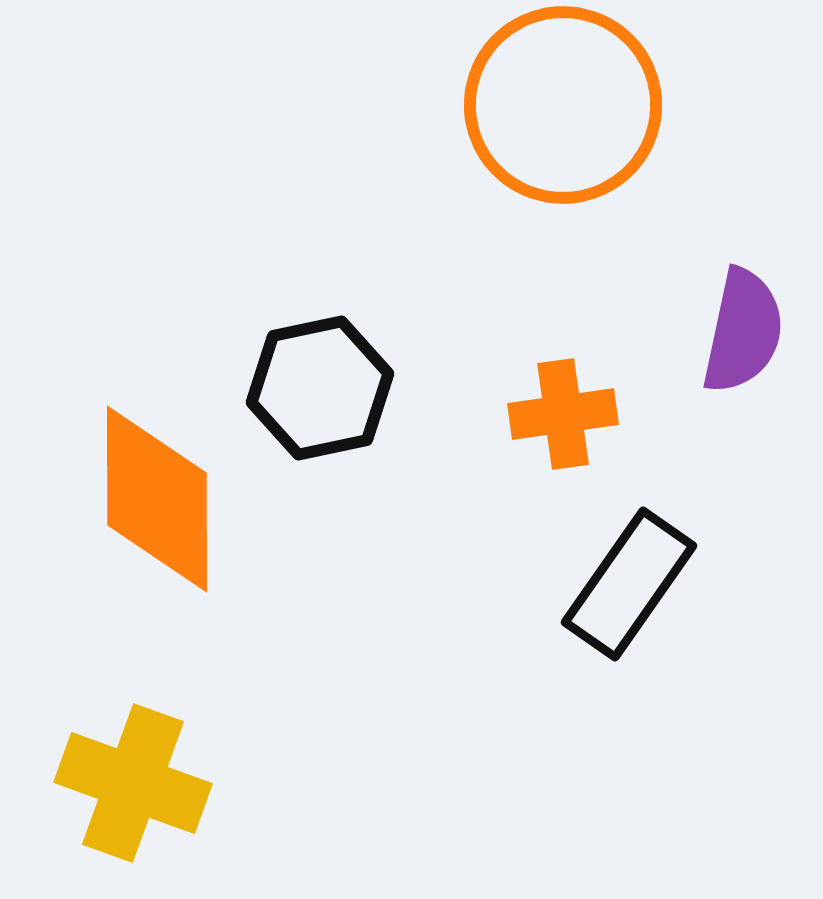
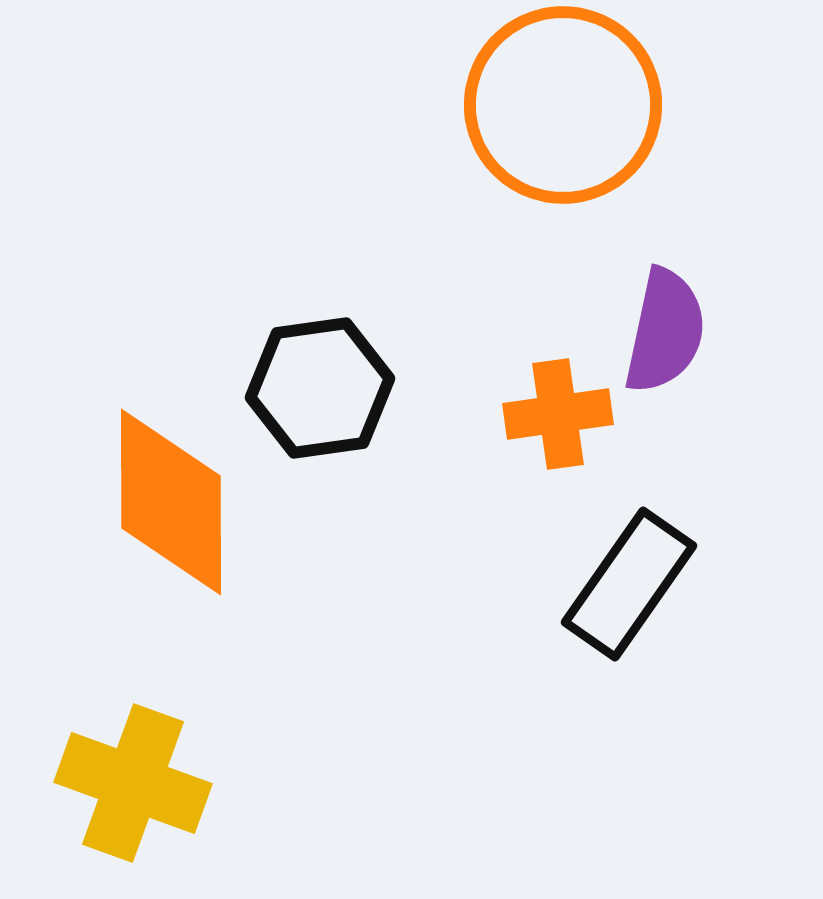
purple semicircle: moved 78 px left
black hexagon: rotated 4 degrees clockwise
orange cross: moved 5 px left
orange diamond: moved 14 px right, 3 px down
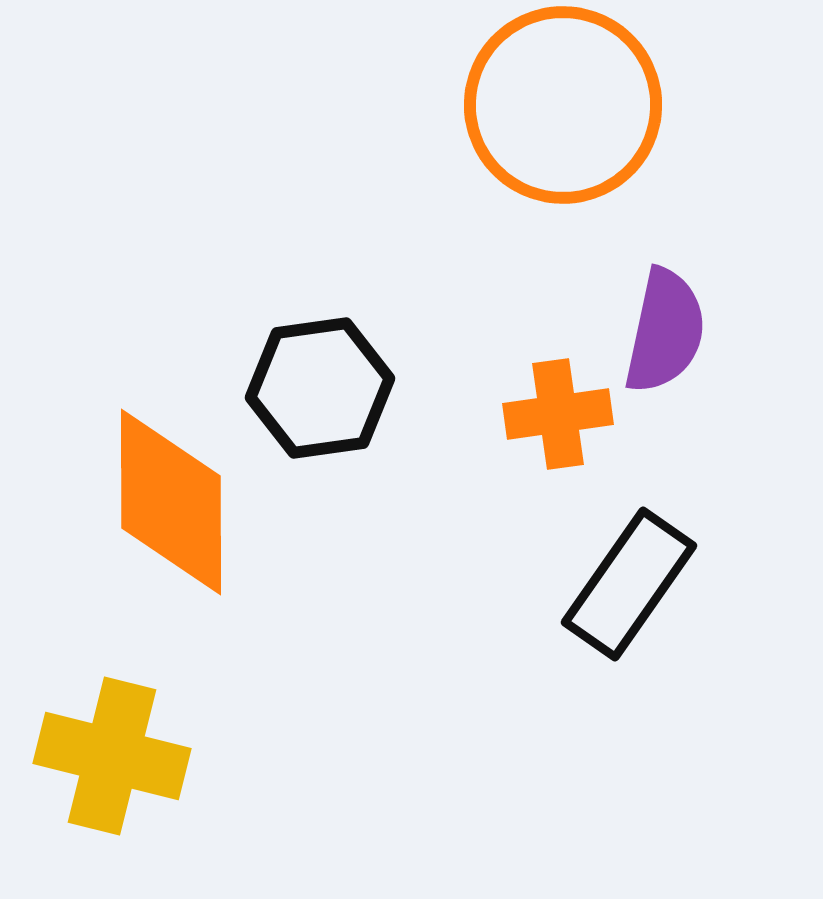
yellow cross: moved 21 px left, 27 px up; rotated 6 degrees counterclockwise
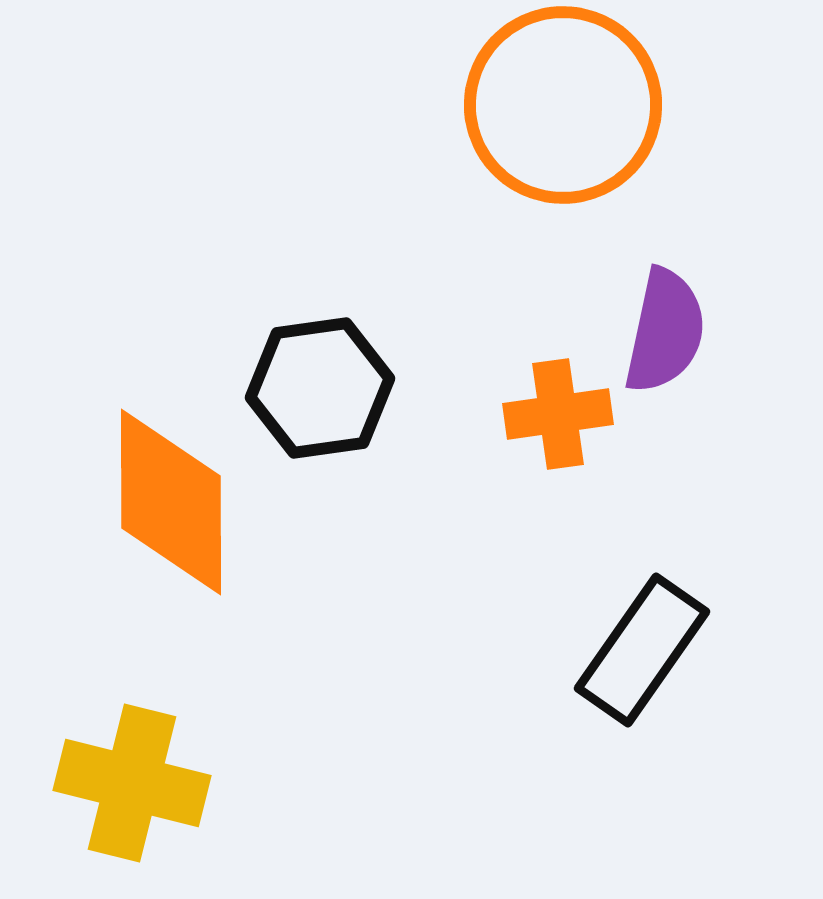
black rectangle: moved 13 px right, 66 px down
yellow cross: moved 20 px right, 27 px down
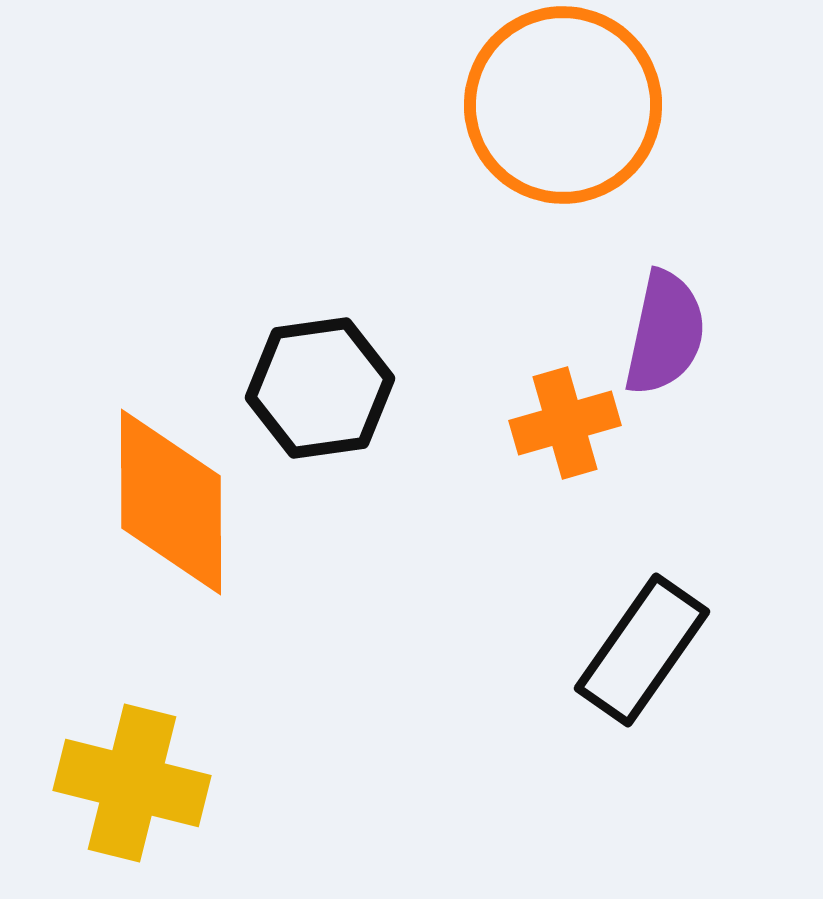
purple semicircle: moved 2 px down
orange cross: moved 7 px right, 9 px down; rotated 8 degrees counterclockwise
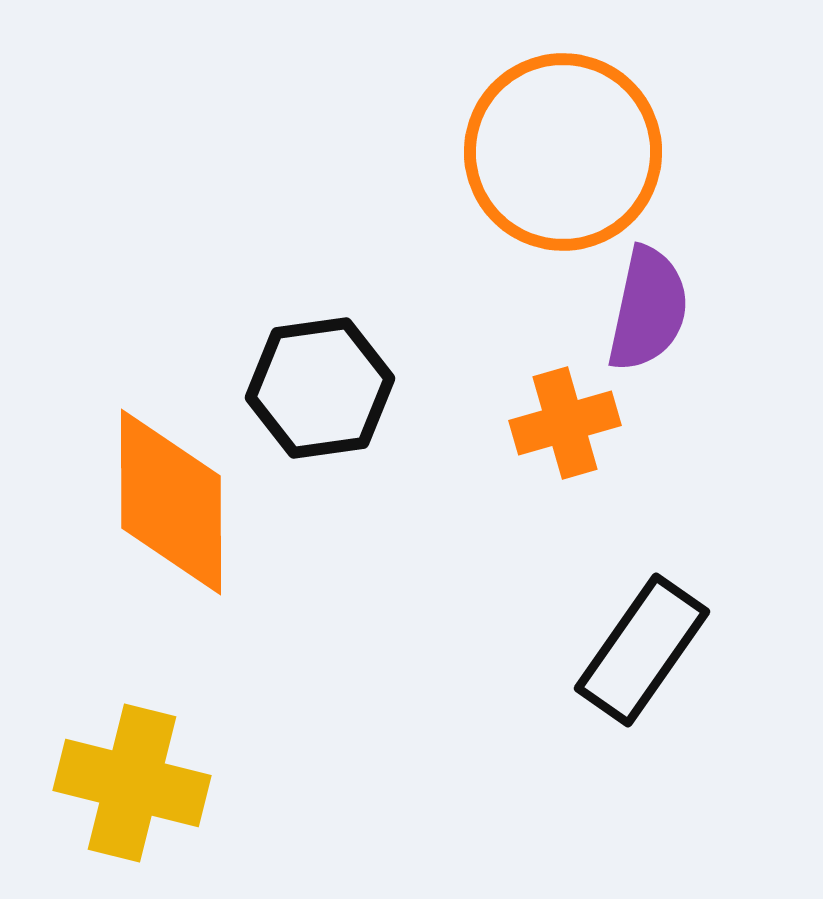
orange circle: moved 47 px down
purple semicircle: moved 17 px left, 24 px up
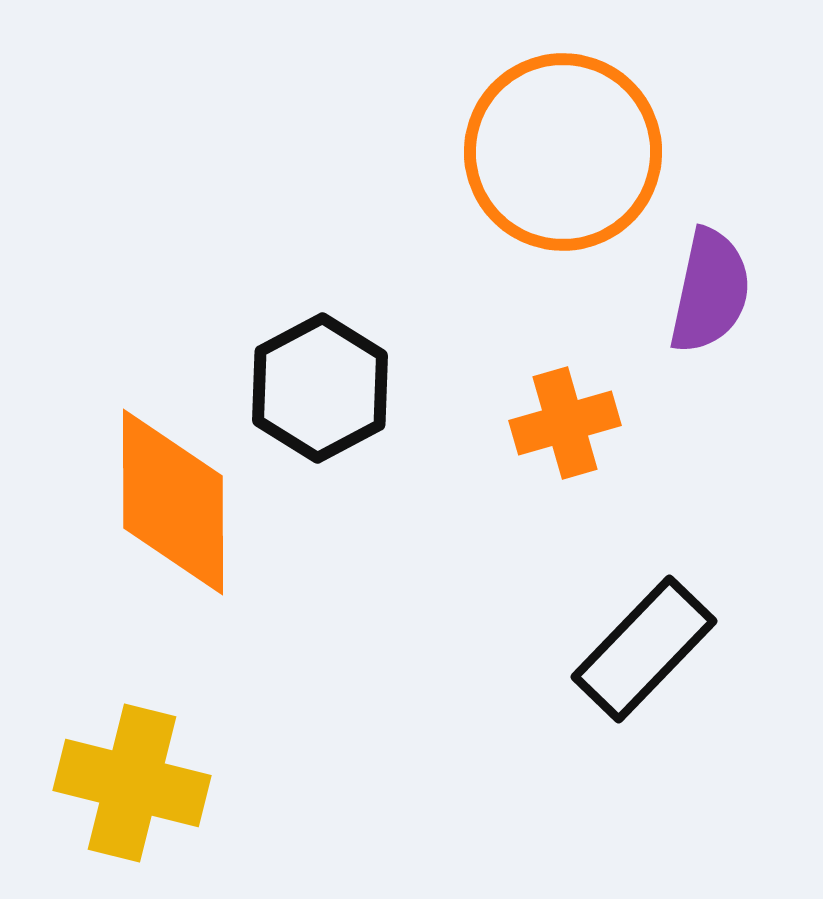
purple semicircle: moved 62 px right, 18 px up
black hexagon: rotated 20 degrees counterclockwise
orange diamond: moved 2 px right
black rectangle: moved 2 px right, 1 px up; rotated 9 degrees clockwise
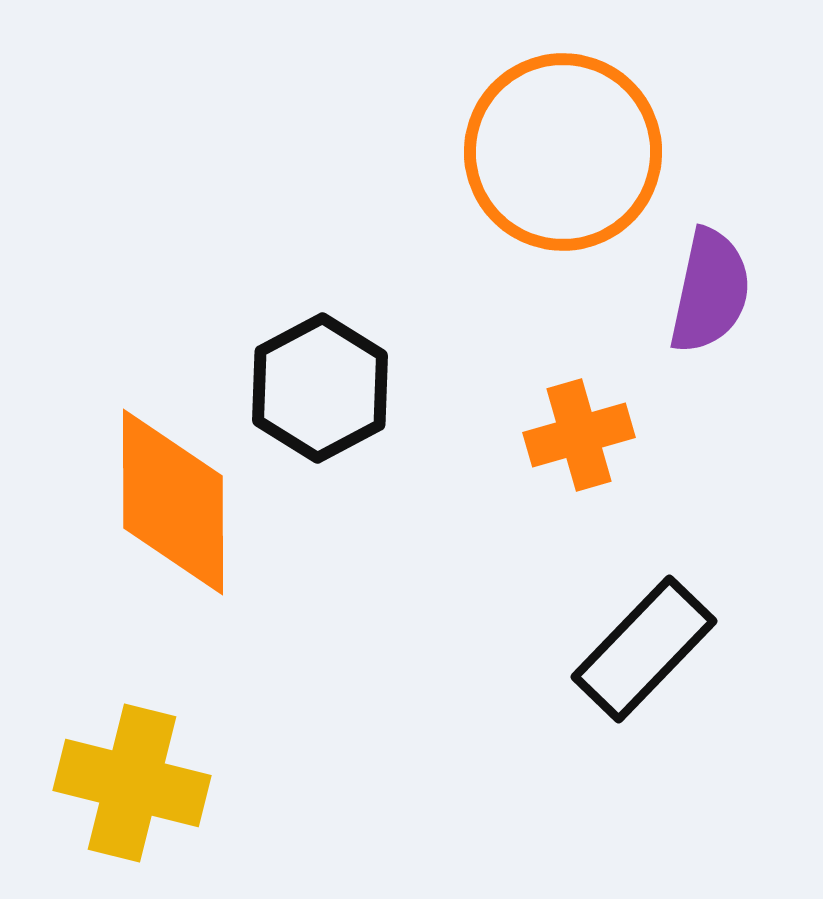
orange cross: moved 14 px right, 12 px down
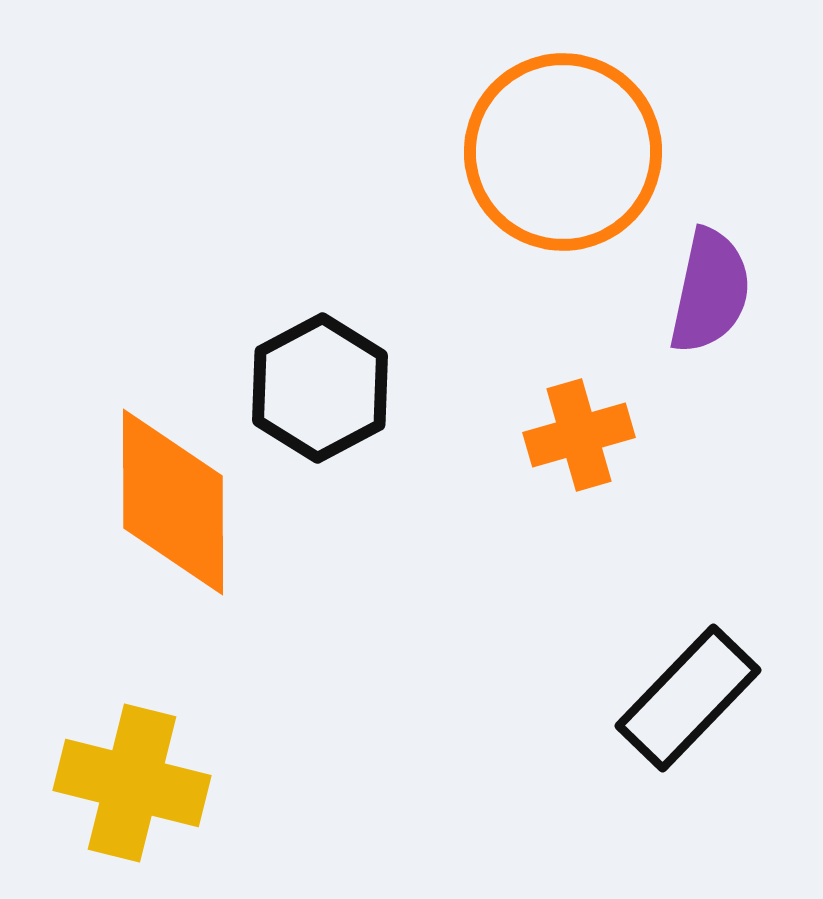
black rectangle: moved 44 px right, 49 px down
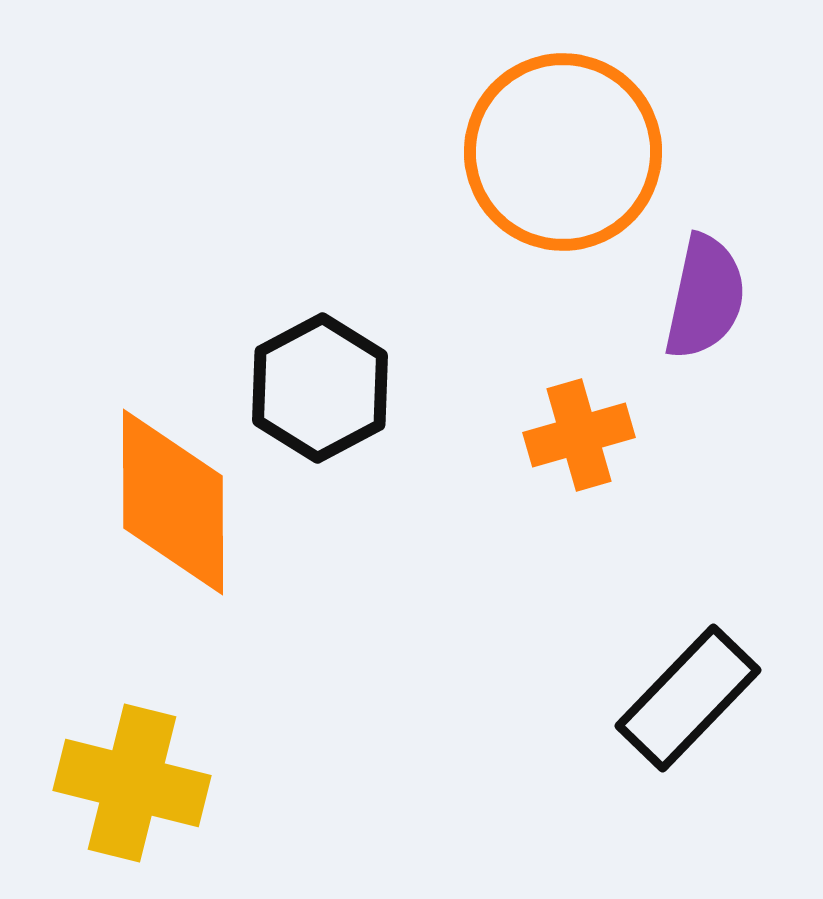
purple semicircle: moved 5 px left, 6 px down
